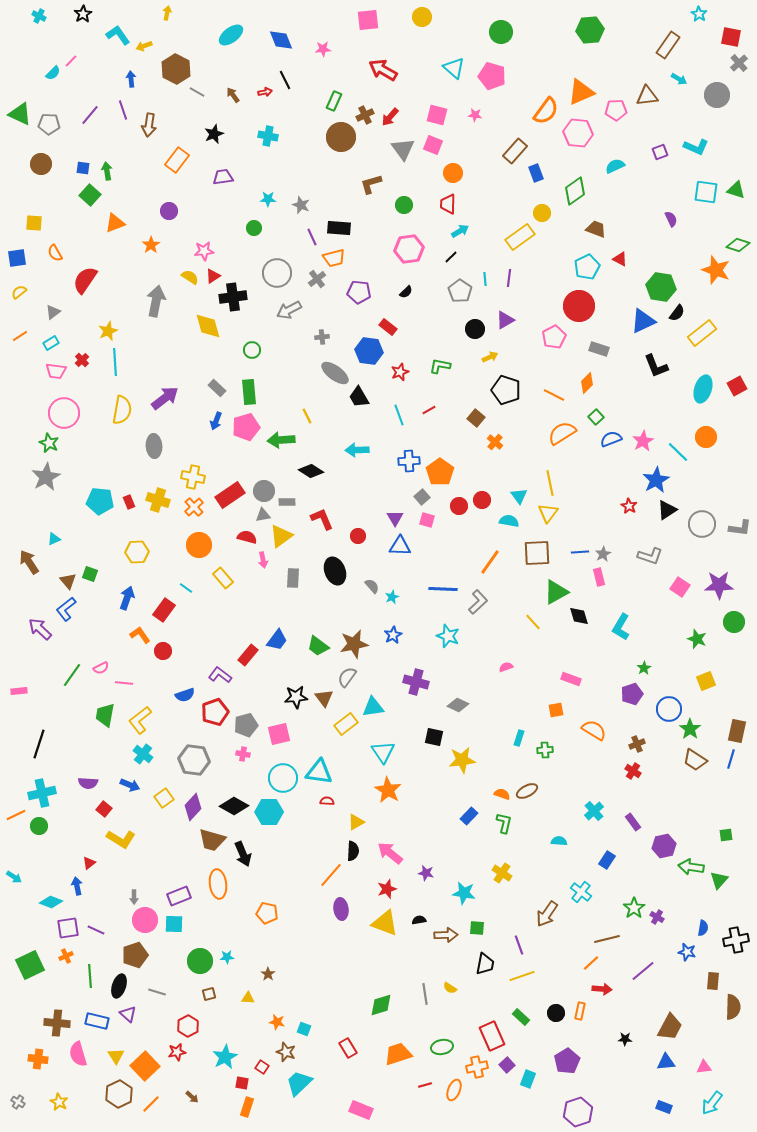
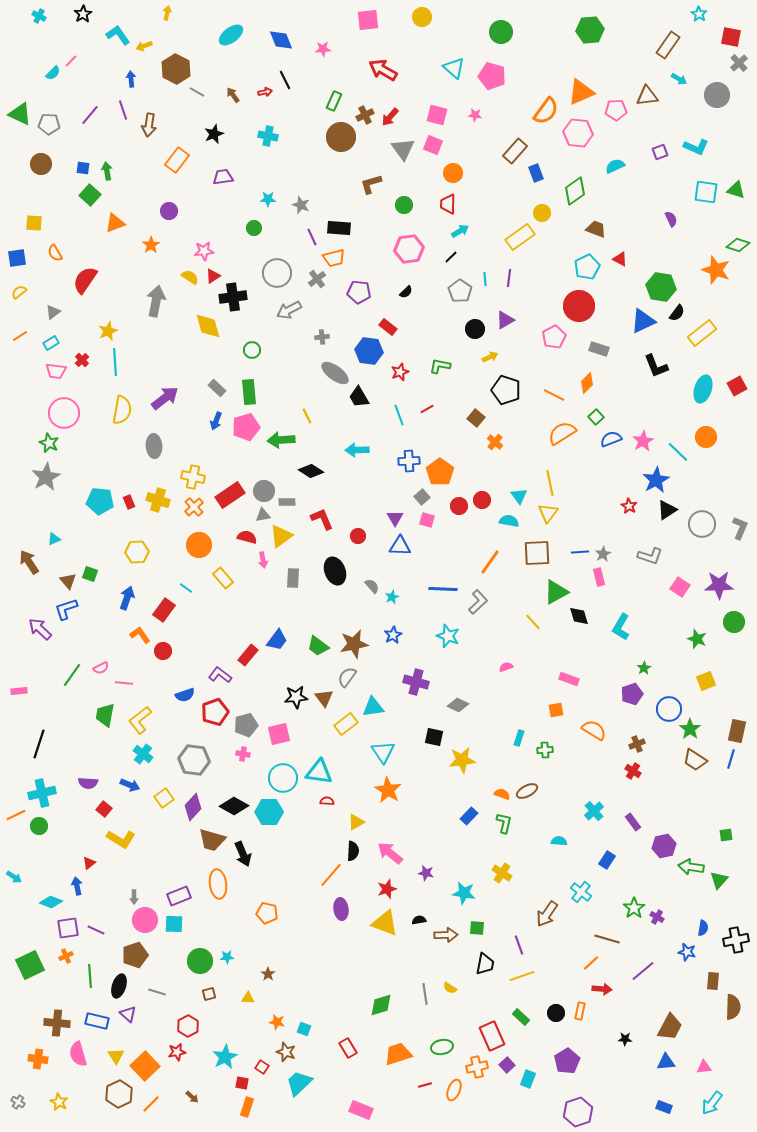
red line at (429, 410): moved 2 px left, 1 px up
gray L-shape at (740, 528): rotated 75 degrees counterclockwise
blue L-shape at (66, 609): rotated 20 degrees clockwise
pink rectangle at (571, 679): moved 2 px left
brown line at (607, 939): rotated 30 degrees clockwise
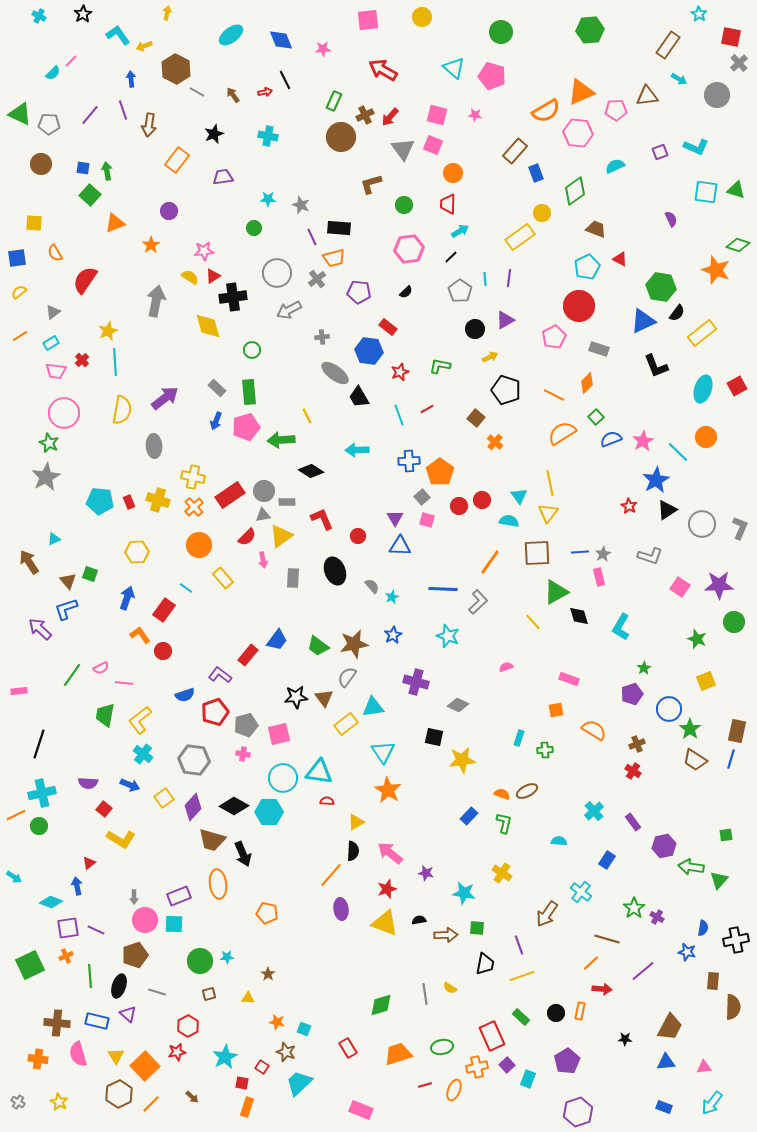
orange semicircle at (546, 111): rotated 24 degrees clockwise
red semicircle at (247, 537): rotated 120 degrees clockwise
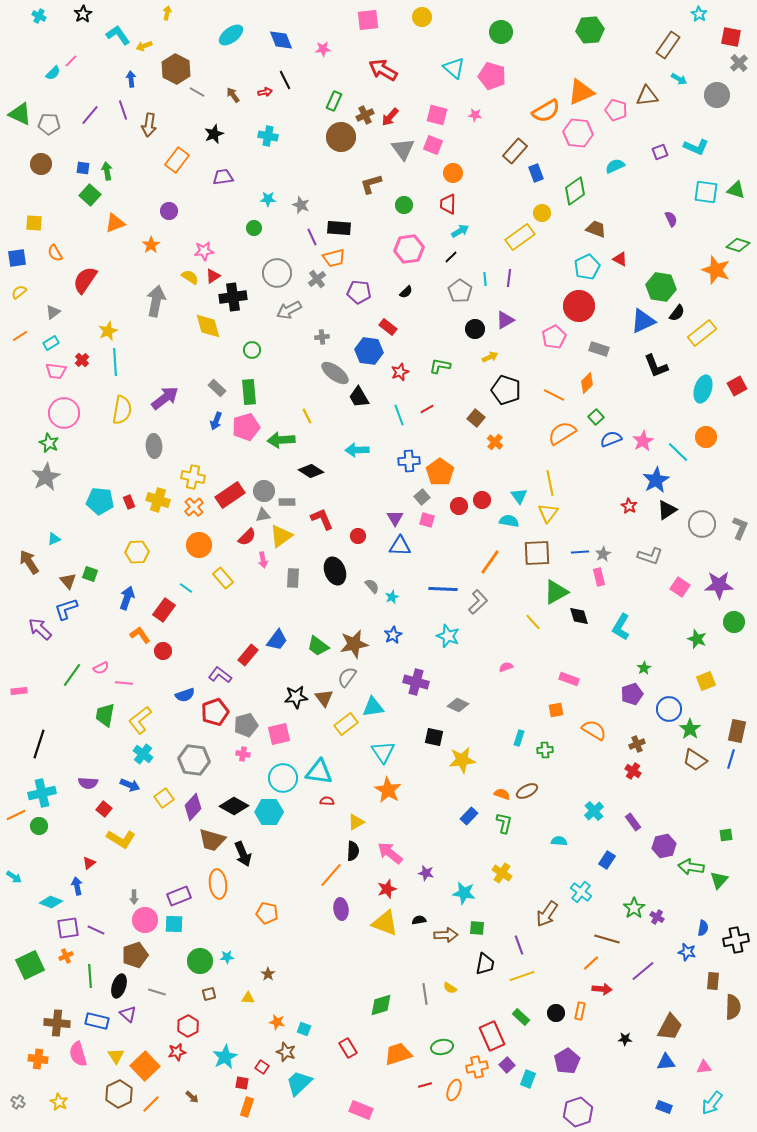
pink pentagon at (616, 110): rotated 20 degrees clockwise
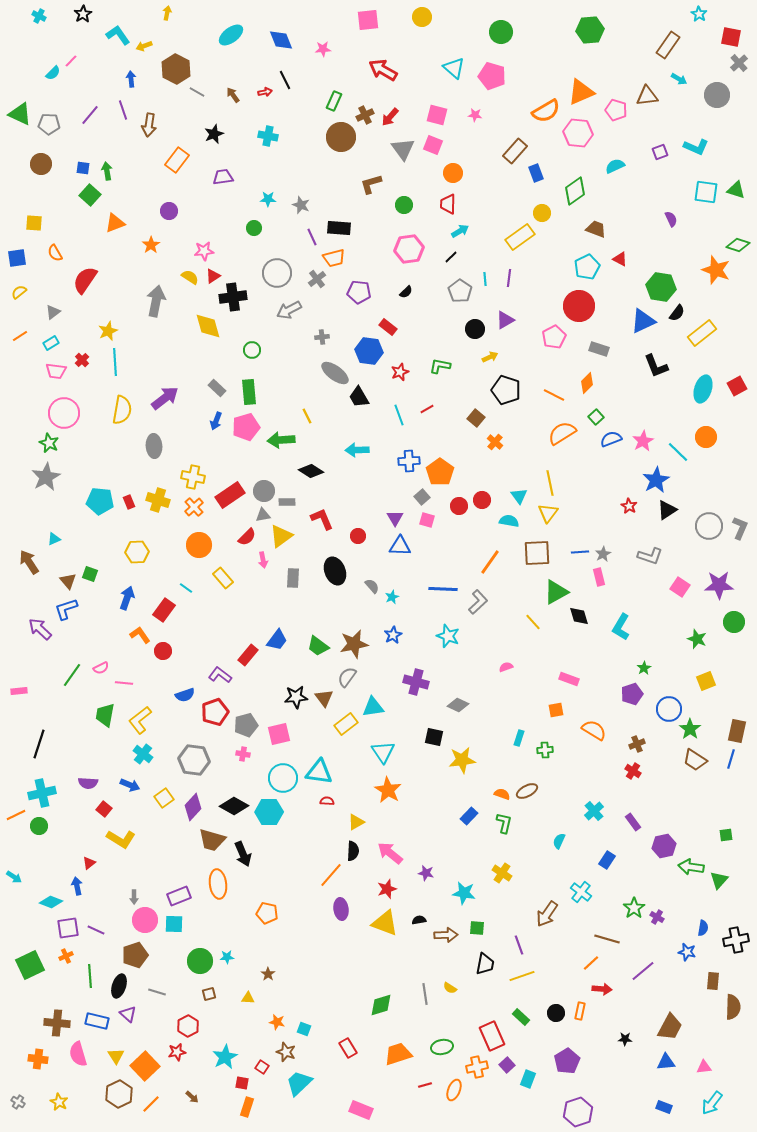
gray circle at (702, 524): moved 7 px right, 2 px down
cyan semicircle at (559, 841): rotated 70 degrees counterclockwise
